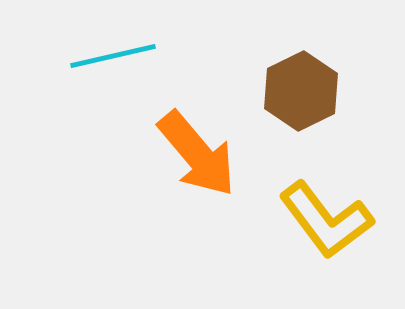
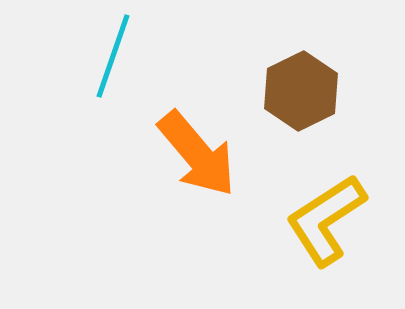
cyan line: rotated 58 degrees counterclockwise
yellow L-shape: rotated 94 degrees clockwise
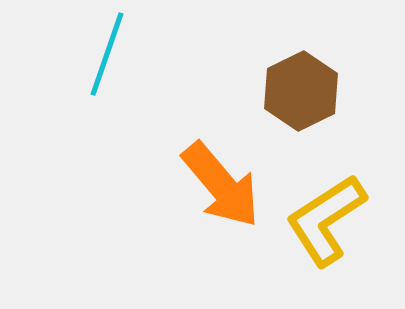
cyan line: moved 6 px left, 2 px up
orange arrow: moved 24 px right, 31 px down
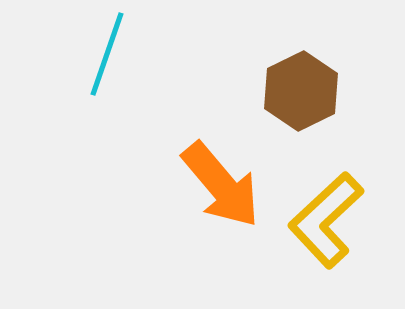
yellow L-shape: rotated 10 degrees counterclockwise
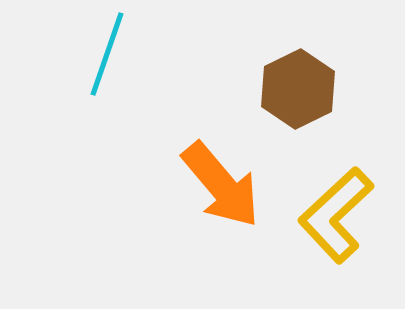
brown hexagon: moved 3 px left, 2 px up
yellow L-shape: moved 10 px right, 5 px up
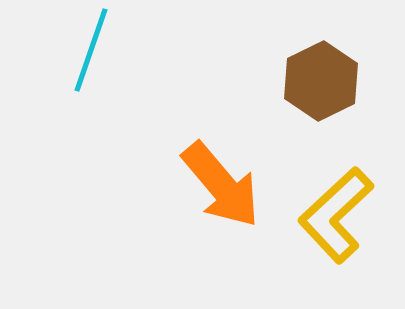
cyan line: moved 16 px left, 4 px up
brown hexagon: moved 23 px right, 8 px up
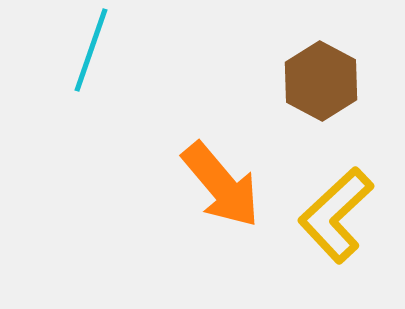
brown hexagon: rotated 6 degrees counterclockwise
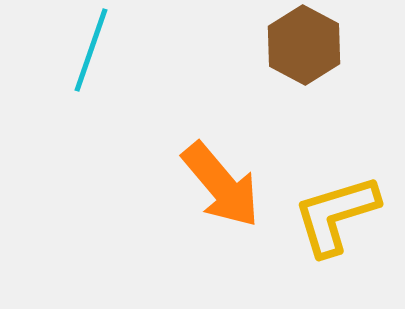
brown hexagon: moved 17 px left, 36 px up
yellow L-shape: rotated 26 degrees clockwise
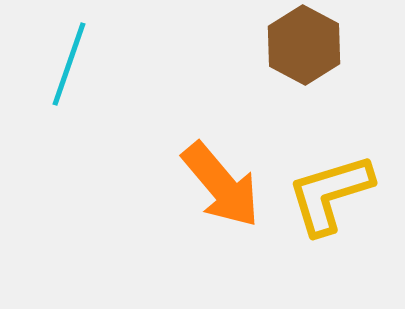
cyan line: moved 22 px left, 14 px down
yellow L-shape: moved 6 px left, 21 px up
